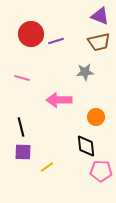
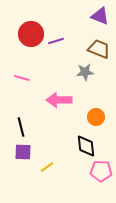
brown trapezoid: moved 7 px down; rotated 145 degrees counterclockwise
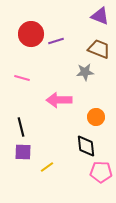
pink pentagon: moved 1 px down
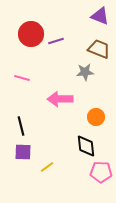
pink arrow: moved 1 px right, 1 px up
black line: moved 1 px up
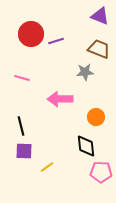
purple square: moved 1 px right, 1 px up
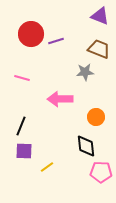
black line: rotated 36 degrees clockwise
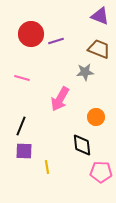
pink arrow: rotated 60 degrees counterclockwise
black diamond: moved 4 px left, 1 px up
yellow line: rotated 64 degrees counterclockwise
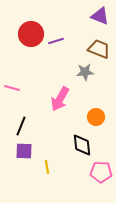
pink line: moved 10 px left, 10 px down
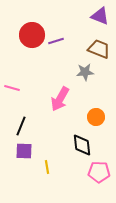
red circle: moved 1 px right, 1 px down
pink pentagon: moved 2 px left
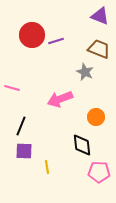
gray star: rotated 30 degrees clockwise
pink arrow: rotated 40 degrees clockwise
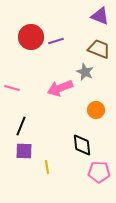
red circle: moved 1 px left, 2 px down
pink arrow: moved 11 px up
orange circle: moved 7 px up
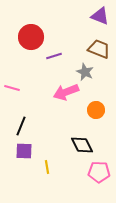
purple line: moved 2 px left, 15 px down
pink arrow: moved 6 px right, 4 px down
black diamond: rotated 20 degrees counterclockwise
